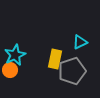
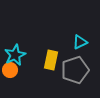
yellow rectangle: moved 4 px left, 1 px down
gray pentagon: moved 3 px right, 1 px up
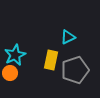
cyan triangle: moved 12 px left, 5 px up
orange circle: moved 3 px down
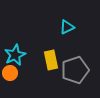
cyan triangle: moved 1 px left, 10 px up
yellow rectangle: rotated 24 degrees counterclockwise
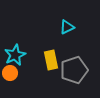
gray pentagon: moved 1 px left
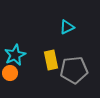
gray pentagon: rotated 12 degrees clockwise
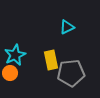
gray pentagon: moved 3 px left, 3 px down
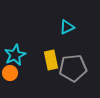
gray pentagon: moved 2 px right, 5 px up
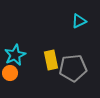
cyan triangle: moved 12 px right, 6 px up
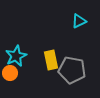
cyan star: moved 1 px right, 1 px down
gray pentagon: moved 1 px left, 2 px down; rotated 16 degrees clockwise
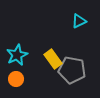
cyan star: moved 1 px right, 1 px up
yellow rectangle: moved 2 px right, 1 px up; rotated 24 degrees counterclockwise
orange circle: moved 6 px right, 6 px down
